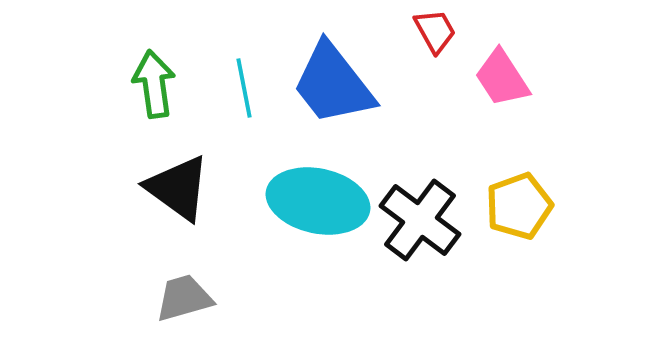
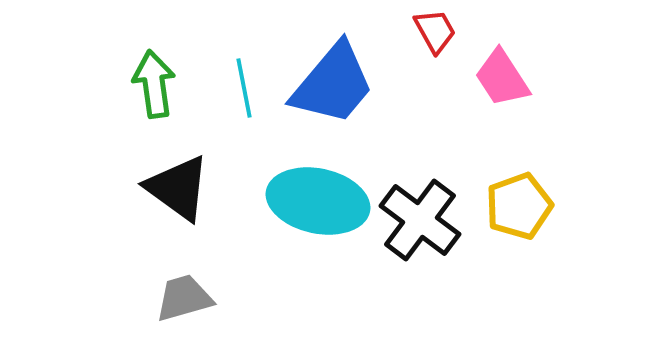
blue trapezoid: rotated 102 degrees counterclockwise
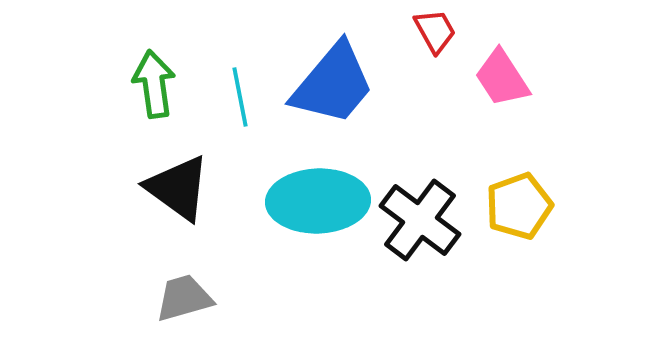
cyan line: moved 4 px left, 9 px down
cyan ellipse: rotated 14 degrees counterclockwise
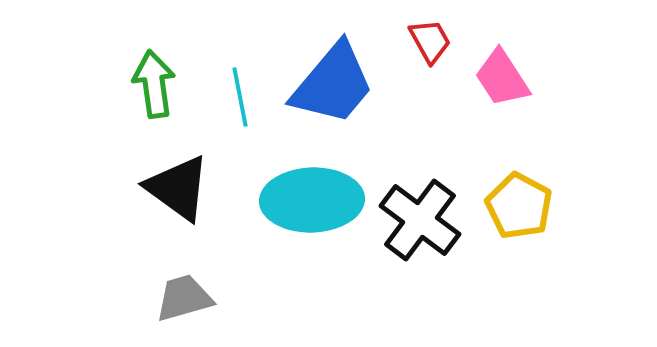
red trapezoid: moved 5 px left, 10 px down
cyan ellipse: moved 6 px left, 1 px up
yellow pentagon: rotated 24 degrees counterclockwise
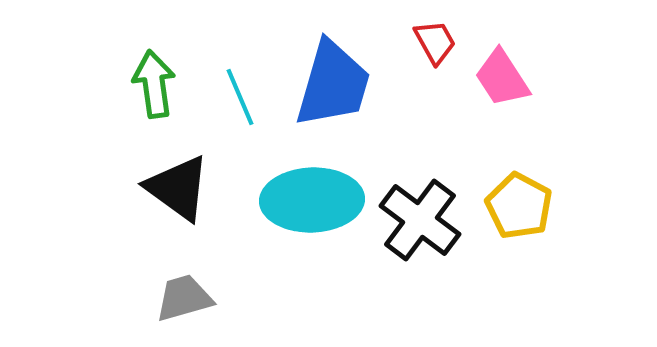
red trapezoid: moved 5 px right, 1 px down
blue trapezoid: rotated 24 degrees counterclockwise
cyan line: rotated 12 degrees counterclockwise
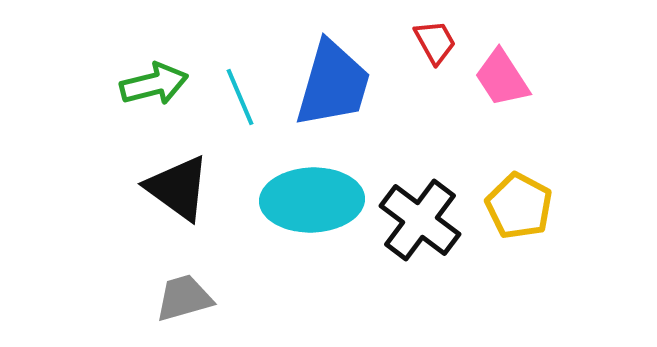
green arrow: rotated 84 degrees clockwise
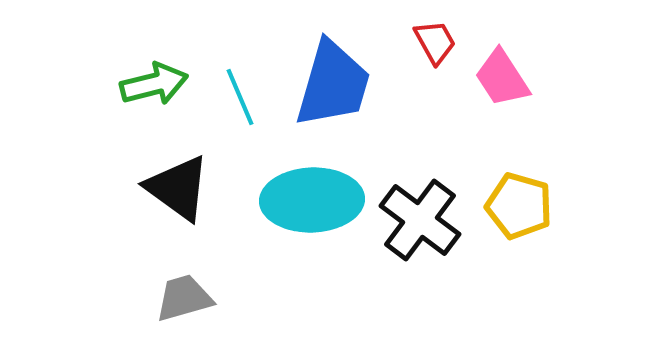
yellow pentagon: rotated 12 degrees counterclockwise
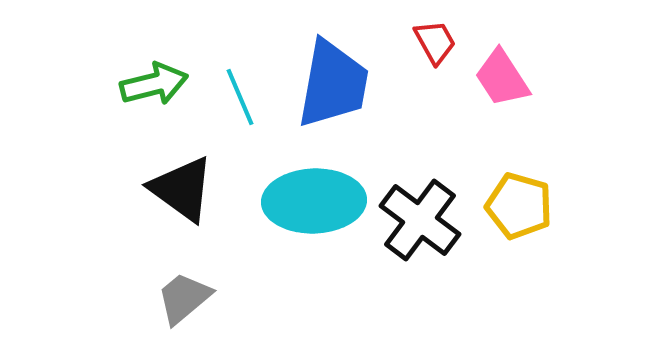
blue trapezoid: rotated 6 degrees counterclockwise
black triangle: moved 4 px right, 1 px down
cyan ellipse: moved 2 px right, 1 px down
gray trapezoid: rotated 24 degrees counterclockwise
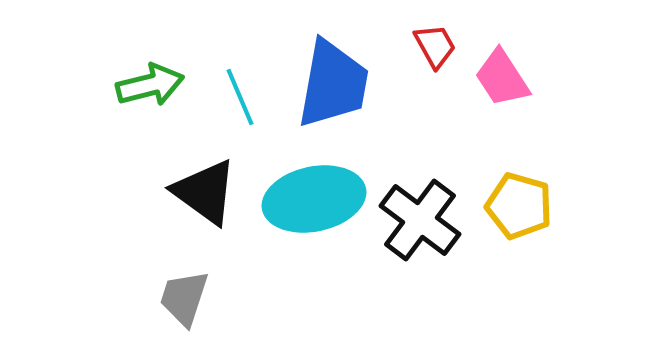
red trapezoid: moved 4 px down
green arrow: moved 4 px left, 1 px down
black triangle: moved 23 px right, 3 px down
cyan ellipse: moved 2 px up; rotated 10 degrees counterclockwise
gray trapezoid: rotated 32 degrees counterclockwise
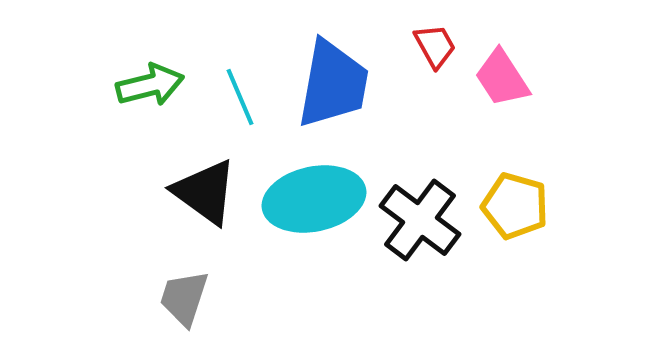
yellow pentagon: moved 4 px left
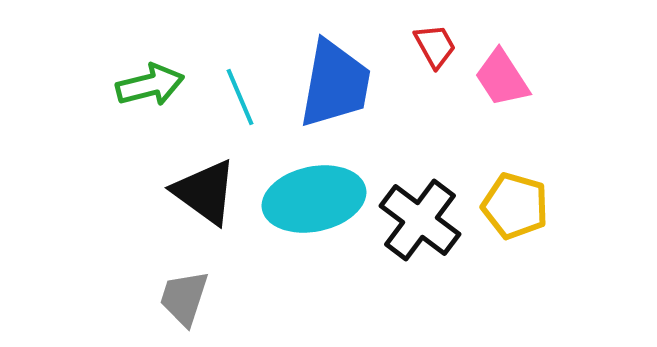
blue trapezoid: moved 2 px right
